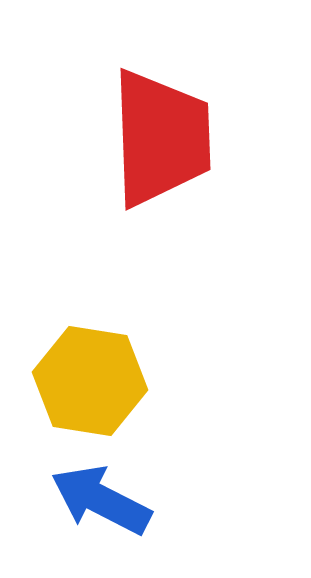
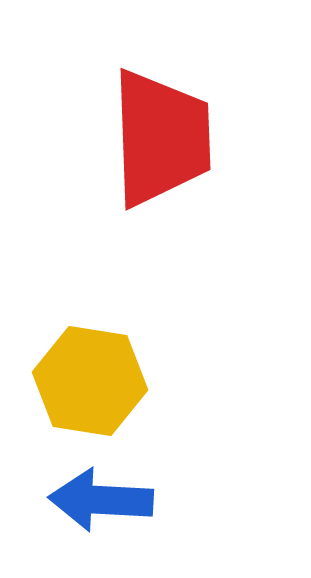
blue arrow: rotated 24 degrees counterclockwise
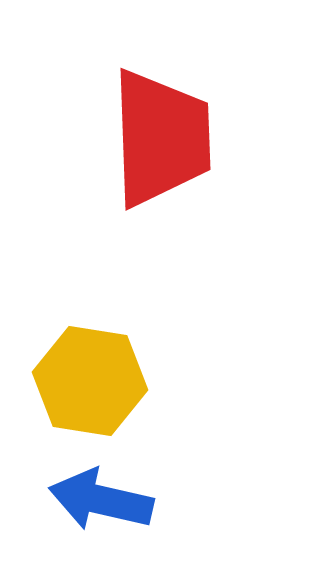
blue arrow: rotated 10 degrees clockwise
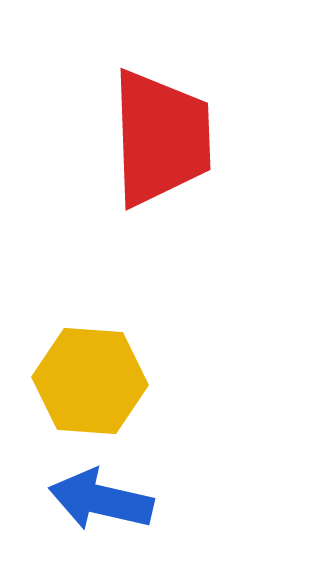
yellow hexagon: rotated 5 degrees counterclockwise
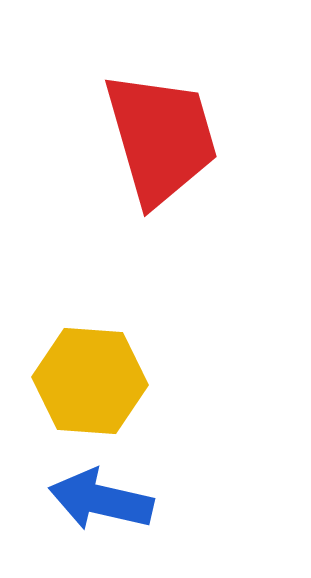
red trapezoid: rotated 14 degrees counterclockwise
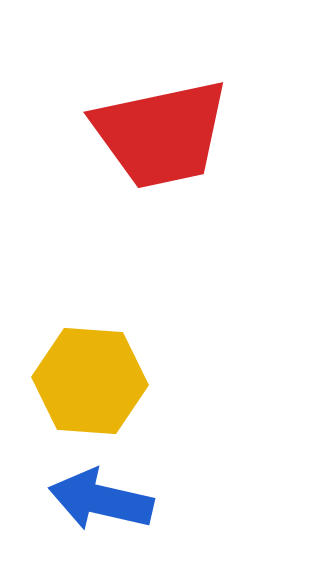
red trapezoid: moved 4 px up; rotated 94 degrees clockwise
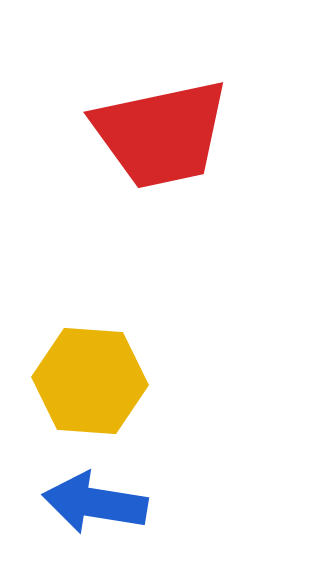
blue arrow: moved 6 px left, 3 px down; rotated 4 degrees counterclockwise
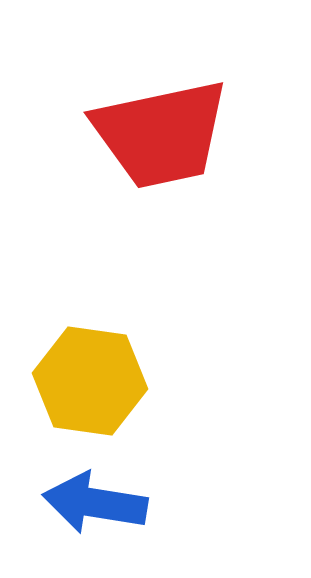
yellow hexagon: rotated 4 degrees clockwise
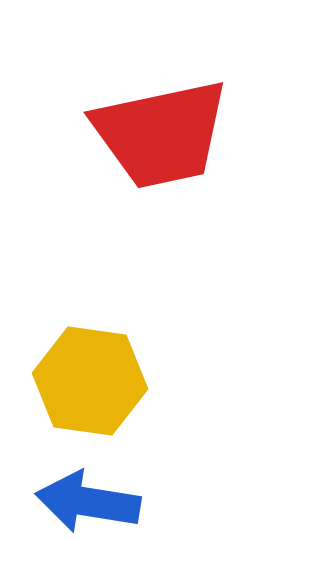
blue arrow: moved 7 px left, 1 px up
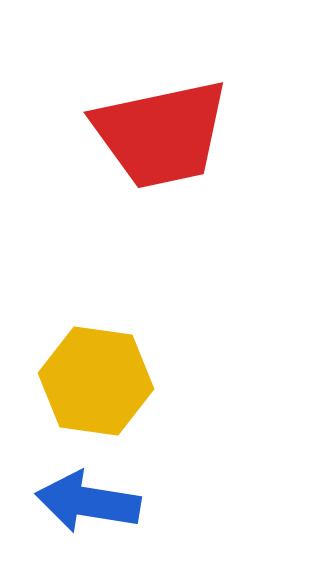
yellow hexagon: moved 6 px right
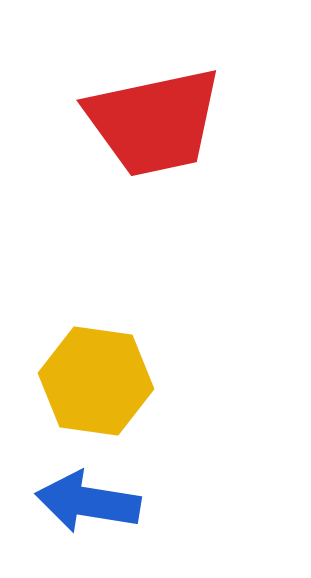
red trapezoid: moved 7 px left, 12 px up
